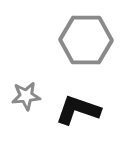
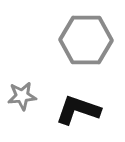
gray star: moved 4 px left
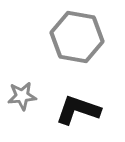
gray hexagon: moved 9 px left, 3 px up; rotated 9 degrees clockwise
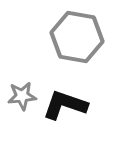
black L-shape: moved 13 px left, 5 px up
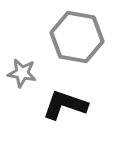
gray star: moved 23 px up; rotated 16 degrees clockwise
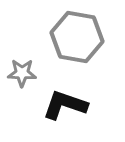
gray star: rotated 8 degrees counterclockwise
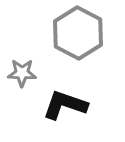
gray hexagon: moved 1 px right, 4 px up; rotated 18 degrees clockwise
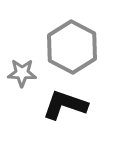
gray hexagon: moved 6 px left, 14 px down
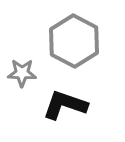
gray hexagon: moved 2 px right, 6 px up
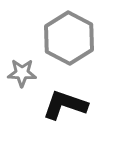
gray hexagon: moved 5 px left, 3 px up
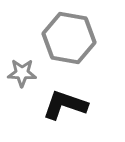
gray hexagon: rotated 18 degrees counterclockwise
